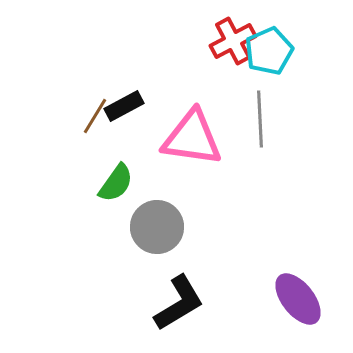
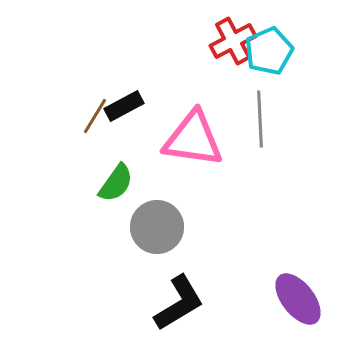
pink triangle: moved 1 px right, 1 px down
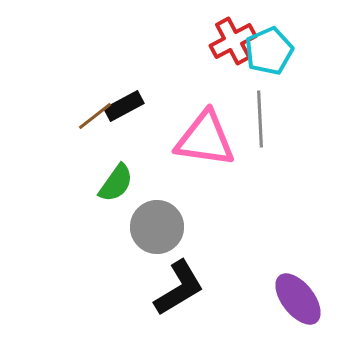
brown line: rotated 21 degrees clockwise
pink triangle: moved 12 px right
black L-shape: moved 15 px up
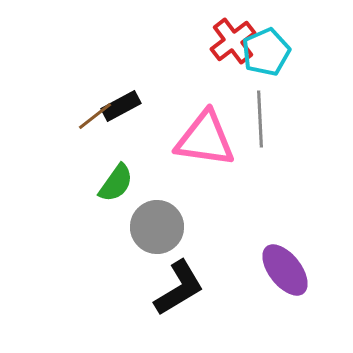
red cross: rotated 9 degrees counterclockwise
cyan pentagon: moved 3 px left, 1 px down
black rectangle: moved 3 px left
purple ellipse: moved 13 px left, 29 px up
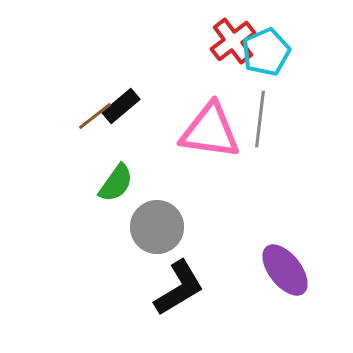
black rectangle: rotated 12 degrees counterclockwise
gray line: rotated 10 degrees clockwise
pink triangle: moved 5 px right, 8 px up
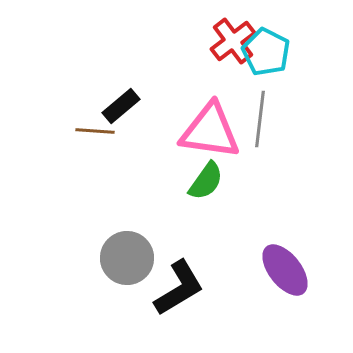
cyan pentagon: rotated 21 degrees counterclockwise
brown line: moved 15 px down; rotated 42 degrees clockwise
green semicircle: moved 90 px right, 2 px up
gray circle: moved 30 px left, 31 px down
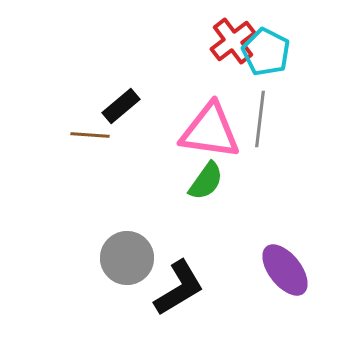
brown line: moved 5 px left, 4 px down
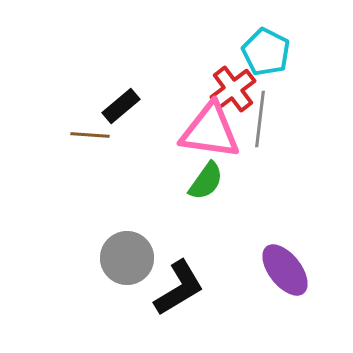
red cross: moved 48 px down
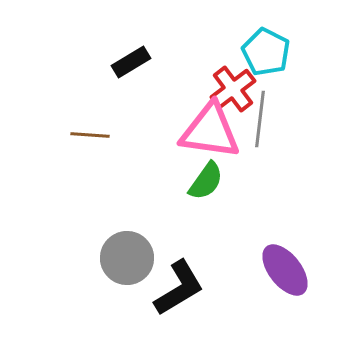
black rectangle: moved 10 px right, 44 px up; rotated 9 degrees clockwise
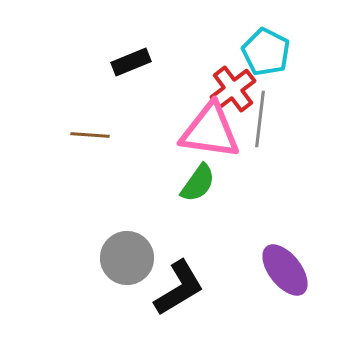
black rectangle: rotated 9 degrees clockwise
green semicircle: moved 8 px left, 2 px down
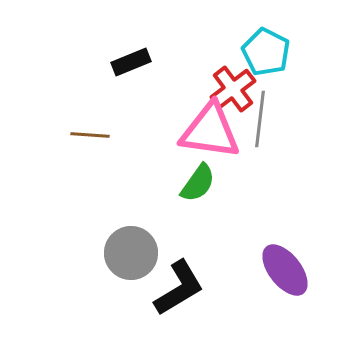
gray circle: moved 4 px right, 5 px up
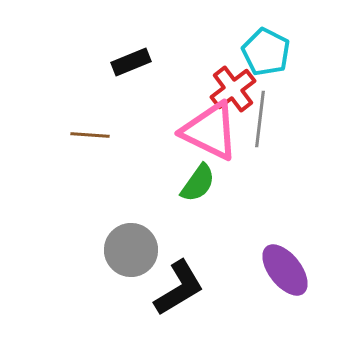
pink triangle: rotated 18 degrees clockwise
gray circle: moved 3 px up
